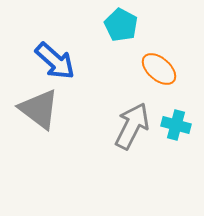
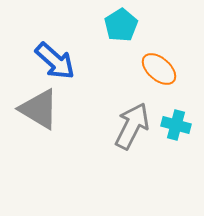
cyan pentagon: rotated 12 degrees clockwise
gray triangle: rotated 6 degrees counterclockwise
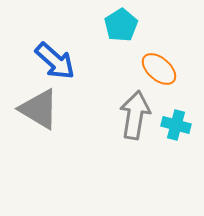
gray arrow: moved 3 px right, 11 px up; rotated 18 degrees counterclockwise
